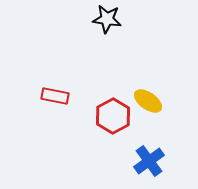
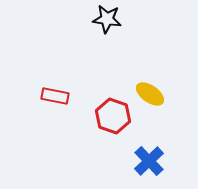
yellow ellipse: moved 2 px right, 7 px up
red hexagon: rotated 12 degrees counterclockwise
blue cross: rotated 8 degrees counterclockwise
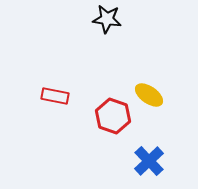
yellow ellipse: moved 1 px left, 1 px down
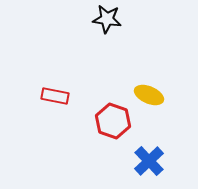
yellow ellipse: rotated 12 degrees counterclockwise
red hexagon: moved 5 px down
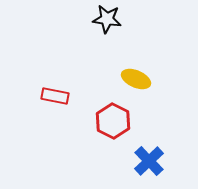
yellow ellipse: moved 13 px left, 16 px up
red hexagon: rotated 8 degrees clockwise
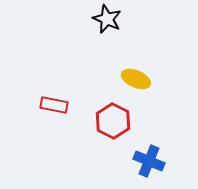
black star: rotated 16 degrees clockwise
red rectangle: moved 1 px left, 9 px down
blue cross: rotated 24 degrees counterclockwise
